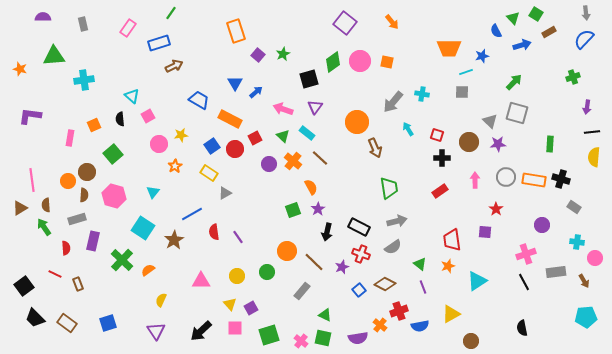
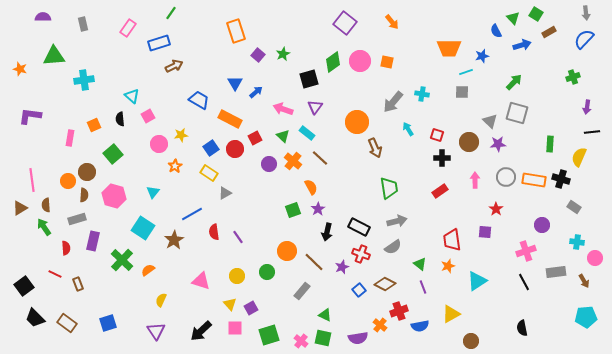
blue square at (212, 146): moved 1 px left, 2 px down
yellow semicircle at (594, 157): moved 15 px left; rotated 18 degrees clockwise
pink cross at (526, 254): moved 3 px up
pink triangle at (201, 281): rotated 18 degrees clockwise
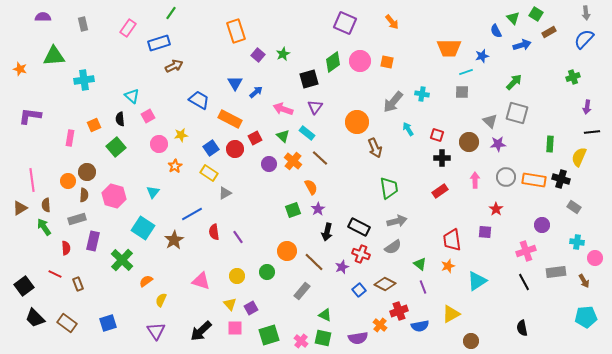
purple square at (345, 23): rotated 15 degrees counterclockwise
green square at (113, 154): moved 3 px right, 7 px up
orange semicircle at (148, 270): moved 2 px left, 11 px down
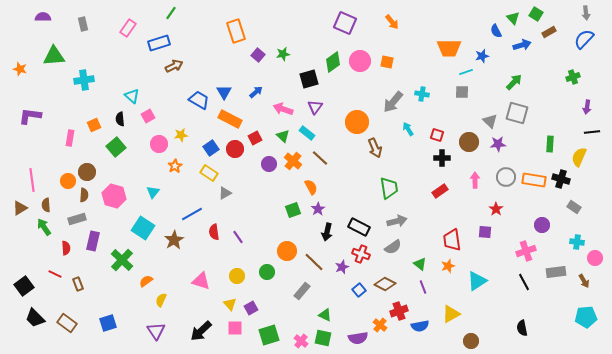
green star at (283, 54): rotated 16 degrees clockwise
blue triangle at (235, 83): moved 11 px left, 9 px down
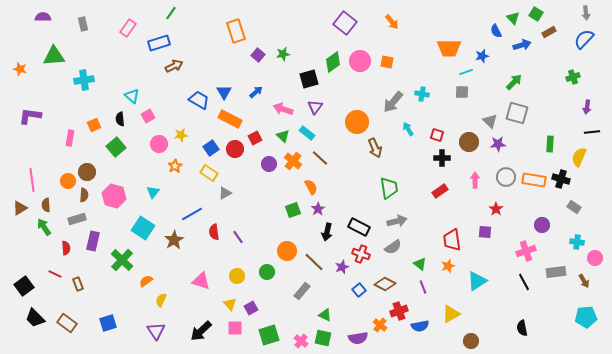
purple square at (345, 23): rotated 15 degrees clockwise
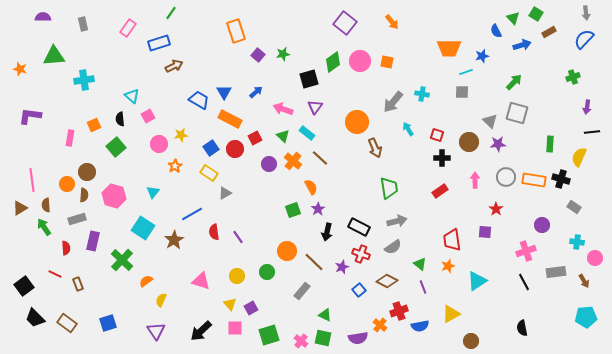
orange circle at (68, 181): moved 1 px left, 3 px down
brown diamond at (385, 284): moved 2 px right, 3 px up
